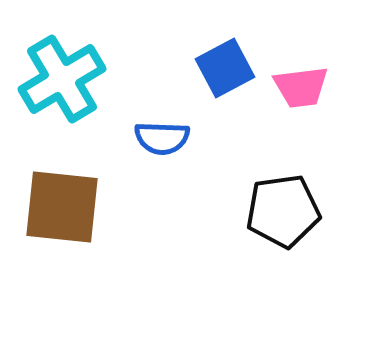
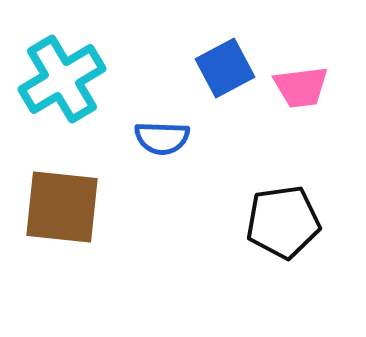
black pentagon: moved 11 px down
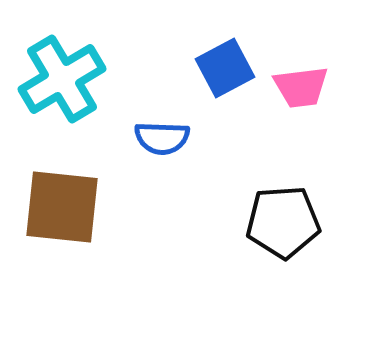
black pentagon: rotated 4 degrees clockwise
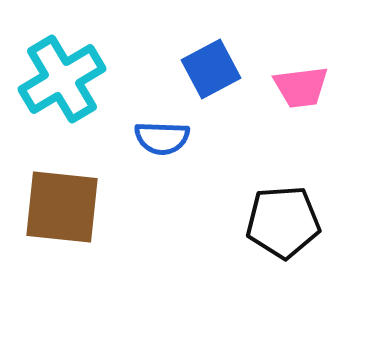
blue square: moved 14 px left, 1 px down
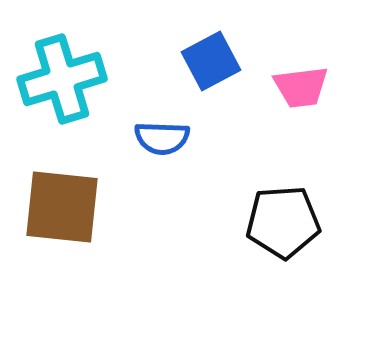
blue square: moved 8 px up
cyan cross: rotated 14 degrees clockwise
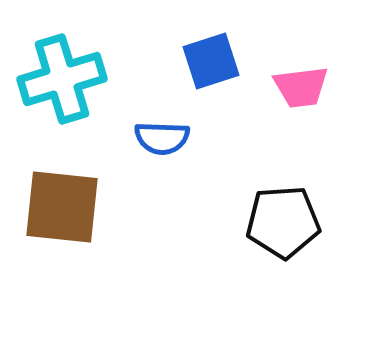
blue square: rotated 10 degrees clockwise
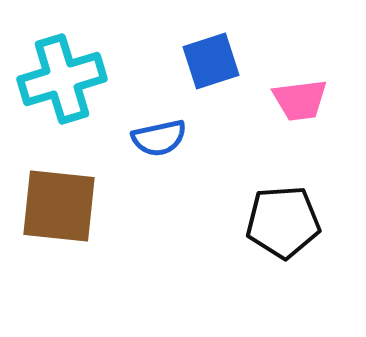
pink trapezoid: moved 1 px left, 13 px down
blue semicircle: moved 3 px left; rotated 14 degrees counterclockwise
brown square: moved 3 px left, 1 px up
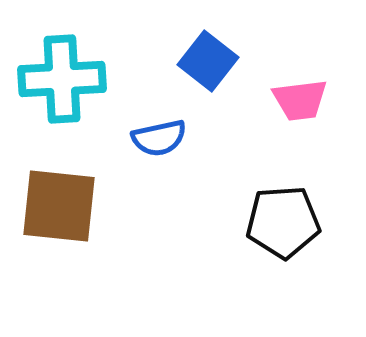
blue square: moved 3 px left; rotated 34 degrees counterclockwise
cyan cross: rotated 14 degrees clockwise
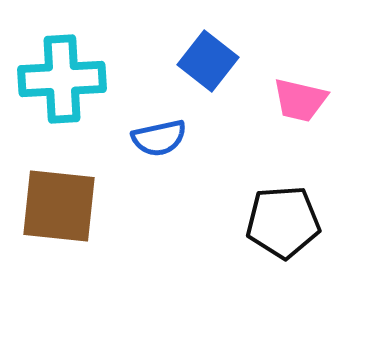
pink trapezoid: rotated 20 degrees clockwise
